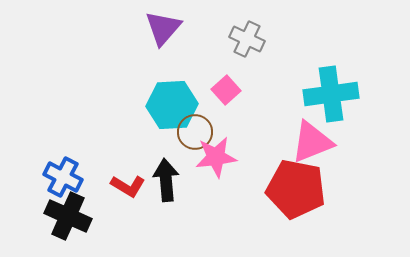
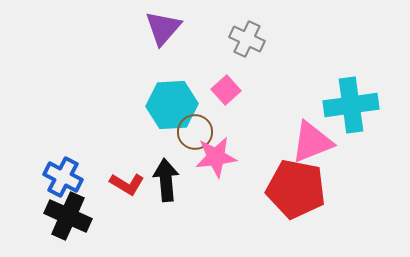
cyan cross: moved 20 px right, 11 px down
red L-shape: moved 1 px left, 2 px up
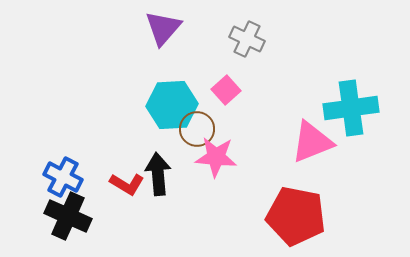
cyan cross: moved 3 px down
brown circle: moved 2 px right, 3 px up
pink star: rotated 12 degrees clockwise
black arrow: moved 8 px left, 6 px up
red pentagon: moved 27 px down
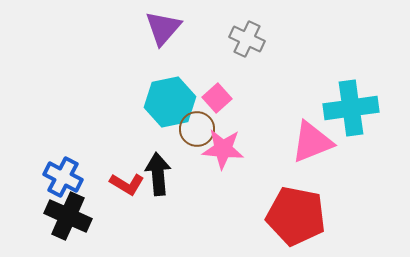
pink square: moved 9 px left, 8 px down
cyan hexagon: moved 2 px left, 3 px up; rotated 9 degrees counterclockwise
pink star: moved 7 px right, 8 px up
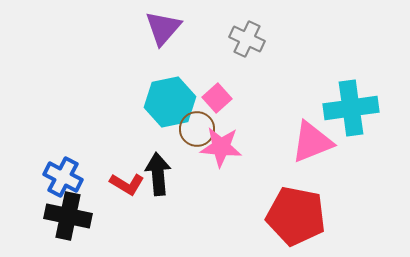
pink star: moved 2 px left, 2 px up
black cross: rotated 12 degrees counterclockwise
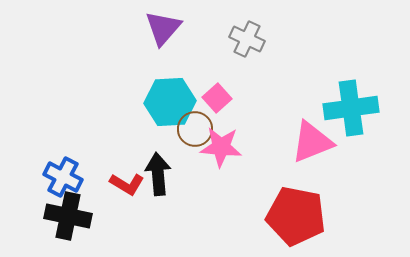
cyan hexagon: rotated 9 degrees clockwise
brown circle: moved 2 px left
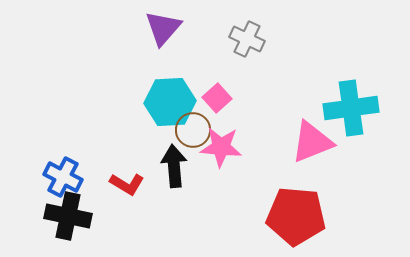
brown circle: moved 2 px left, 1 px down
black arrow: moved 16 px right, 8 px up
red pentagon: rotated 6 degrees counterclockwise
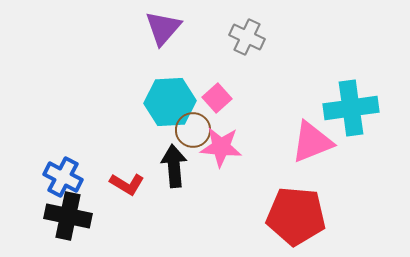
gray cross: moved 2 px up
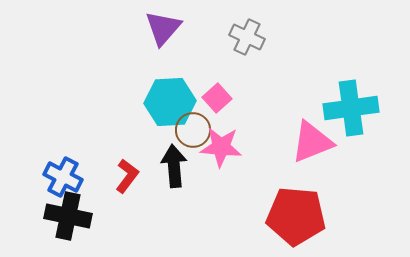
red L-shape: moved 8 px up; rotated 84 degrees counterclockwise
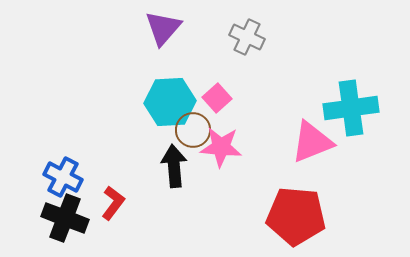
red L-shape: moved 14 px left, 27 px down
black cross: moved 3 px left, 2 px down; rotated 9 degrees clockwise
